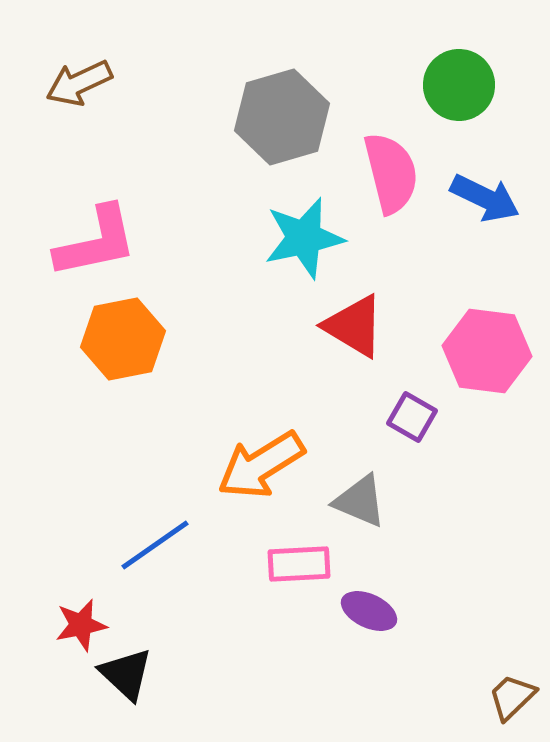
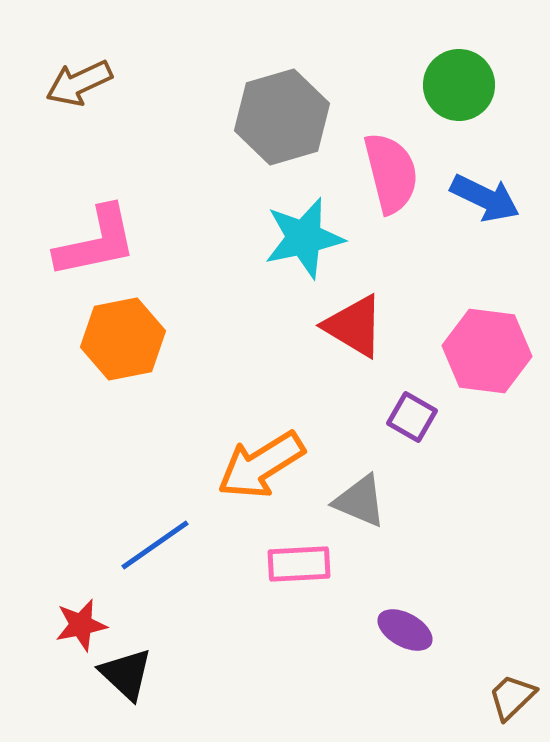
purple ellipse: moved 36 px right, 19 px down; rotated 4 degrees clockwise
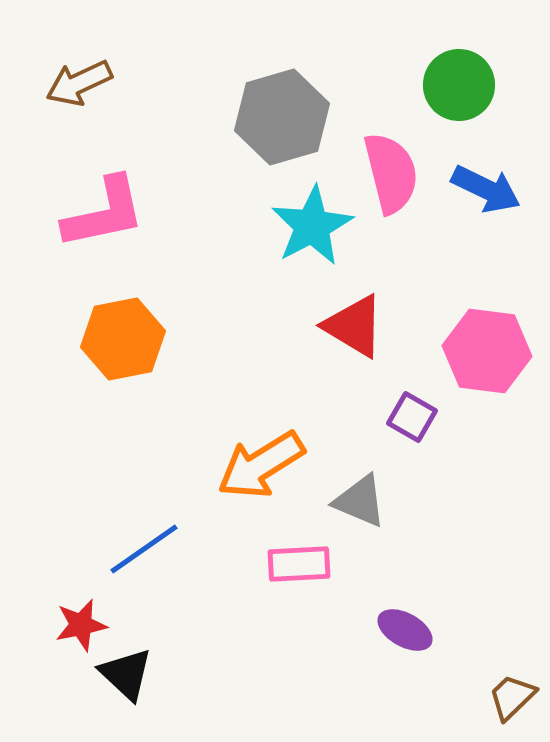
blue arrow: moved 1 px right, 9 px up
cyan star: moved 8 px right, 12 px up; rotated 16 degrees counterclockwise
pink L-shape: moved 8 px right, 29 px up
blue line: moved 11 px left, 4 px down
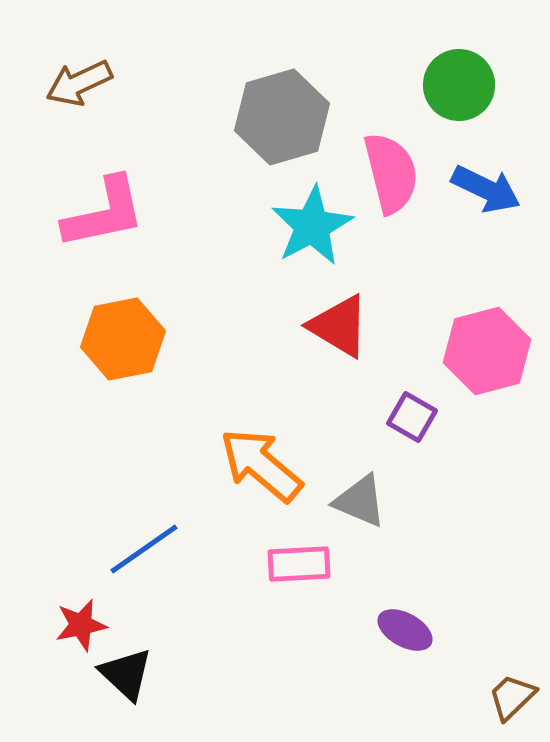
red triangle: moved 15 px left
pink hexagon: rotated 22 degrees counterclockwise
orange arrow: rotated 72 degrees clockwise
